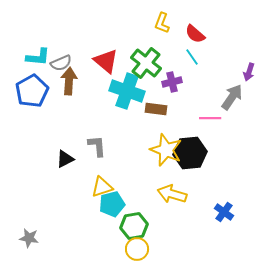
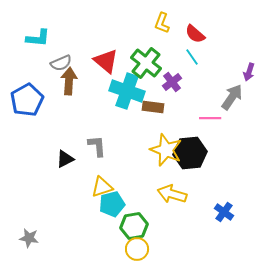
cyan L-shape: moved 19 px up
purple cross: rotated 24 degrees counterclockwise
blue pentagon: moved 5 px left, 9 px down
brown rectangle: moved 3 px left, 2 px up
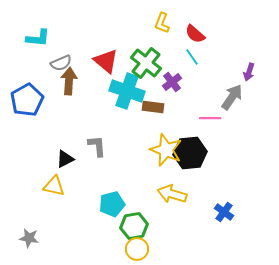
yellow triangle: moved 48 px left, 1 px up; rotated 30 degrees clockwise
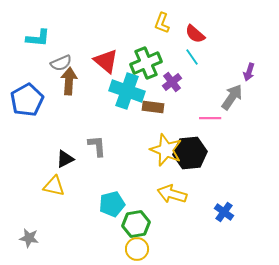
green cross: rotated 28 degrees clockwise
green hexagon: moved 2 px right, 2 px up
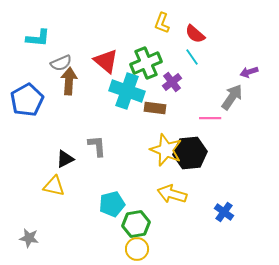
purple arrow: rotated 54 degrees clockwise
brown rectangle: moved 2 px right, 1 px down
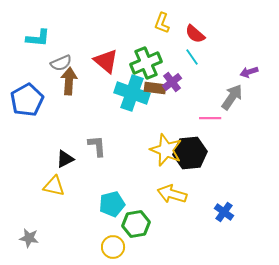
cyan cross: moved 5 px right, 2 px down
brown rectangle: moved 20 px up
yellow circle: moved 24 px left, 2 px up
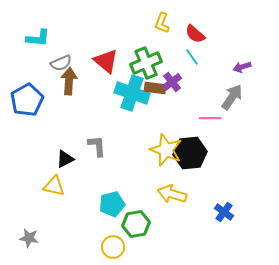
purple arrow: moved 7 px left, 5 px up
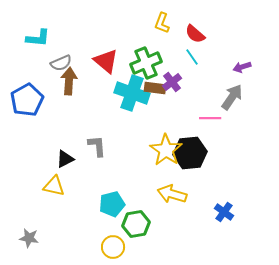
yellow star: rotated 12 degrees clockwise
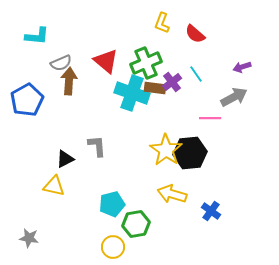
cyan L-shape: moved 1 px left, 2 px up
cyan line: moved 4 px right, 17 px down
gray arrow: moved 2 px right; rotated 28 degrees clockwise
blue cross: moved 13 px left, 1 px up
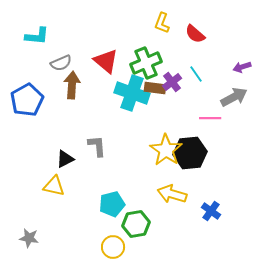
brown arrow: moved 3 px right, 4 px down
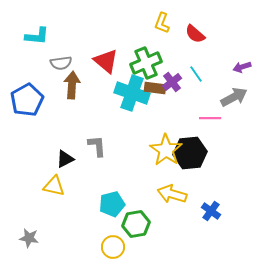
gray semicircle: rotated 15 degrees clockwise
